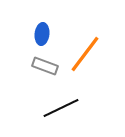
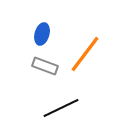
blue ellipse: rotated 10 degrees clockwise
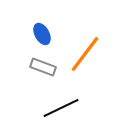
blue ellipse: rotated 45 degrees counterclockwise
gray rectangle: moved 2 px left, 1 px down
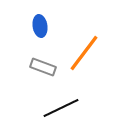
blue ellipse: moved 2 px left, 8 px up; rotated 20 degrees clockwise
orange line: moved 1 px left, 1 px up
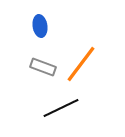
orange line: moved 3 px left, 11 px down
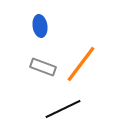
black line: moved 2 px right, 1 px down
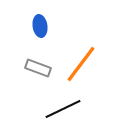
gray rectangle: moved 5 px left, 1 px down
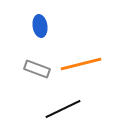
orange line: rotated 39 degrees clockwise
gray rectangle: moved 1 px left, 1 px down
